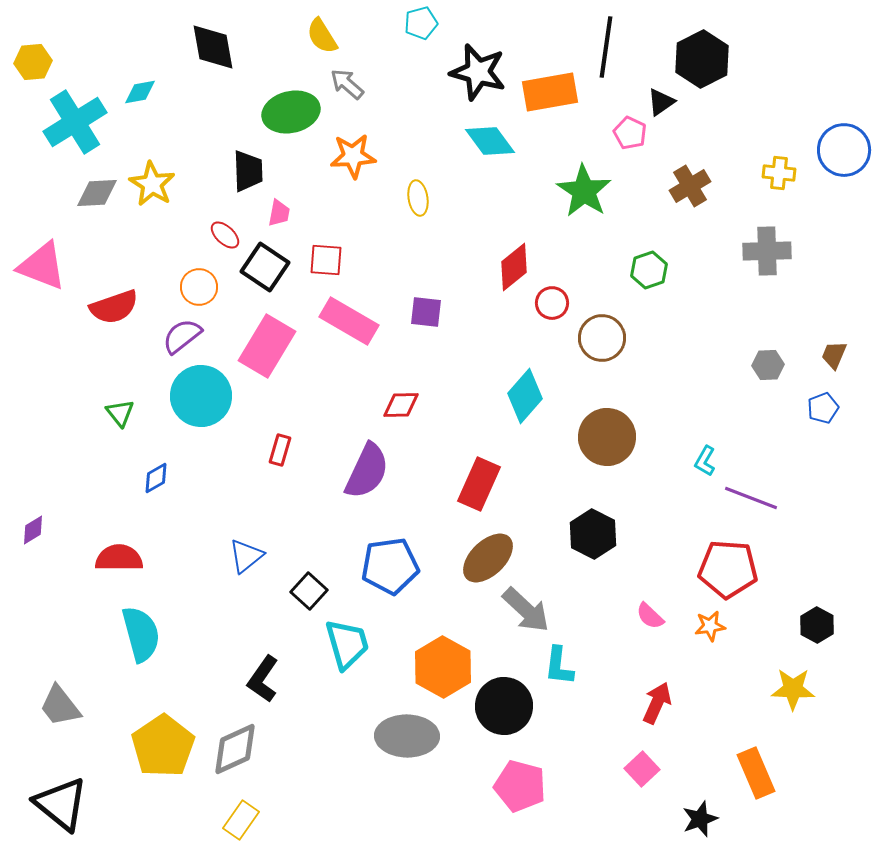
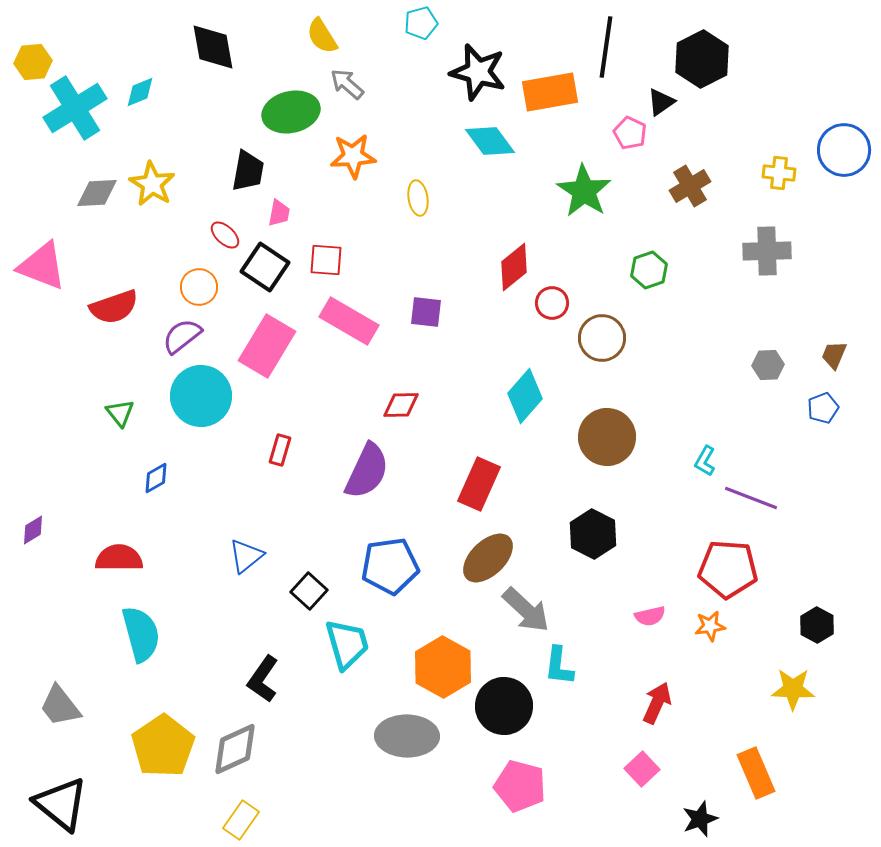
cyan diamond at (140, 92): rotated 12 degrees counterclockwise
cyan cross at (75, 122): moved 14 px up
black trapezoid at (248, 171): rotated 12 degrees clockwise
pink semicircle at (650, 616): rotated 56 degrees counterclockwise
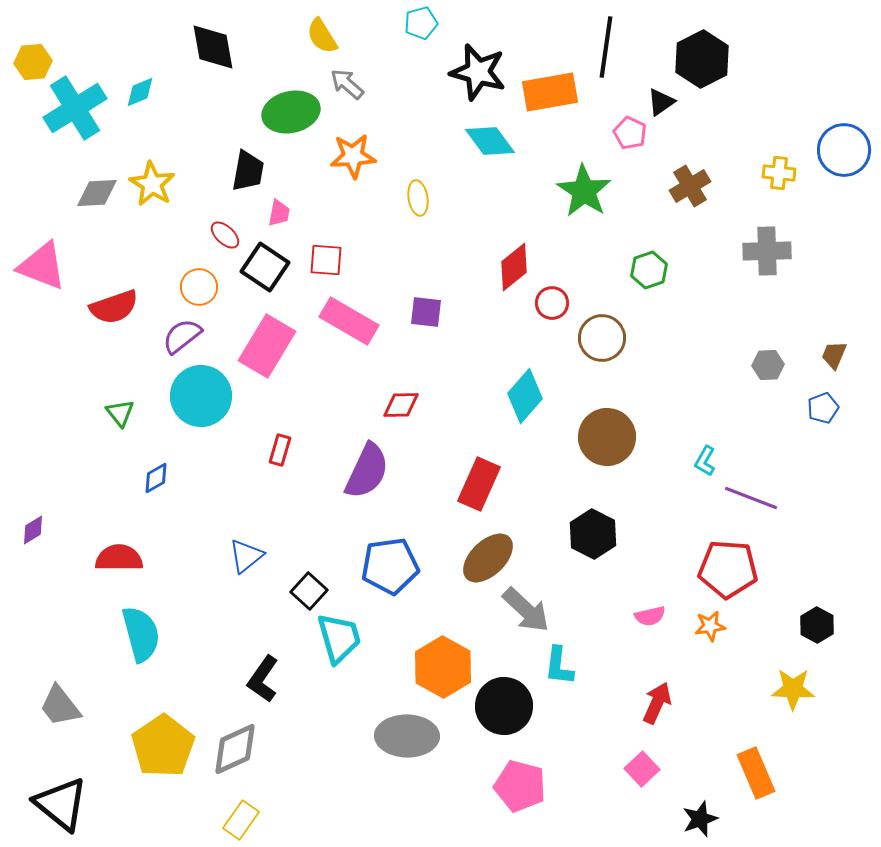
cyan trapezoid at (347, 644): moved 8 px left, 6 px up
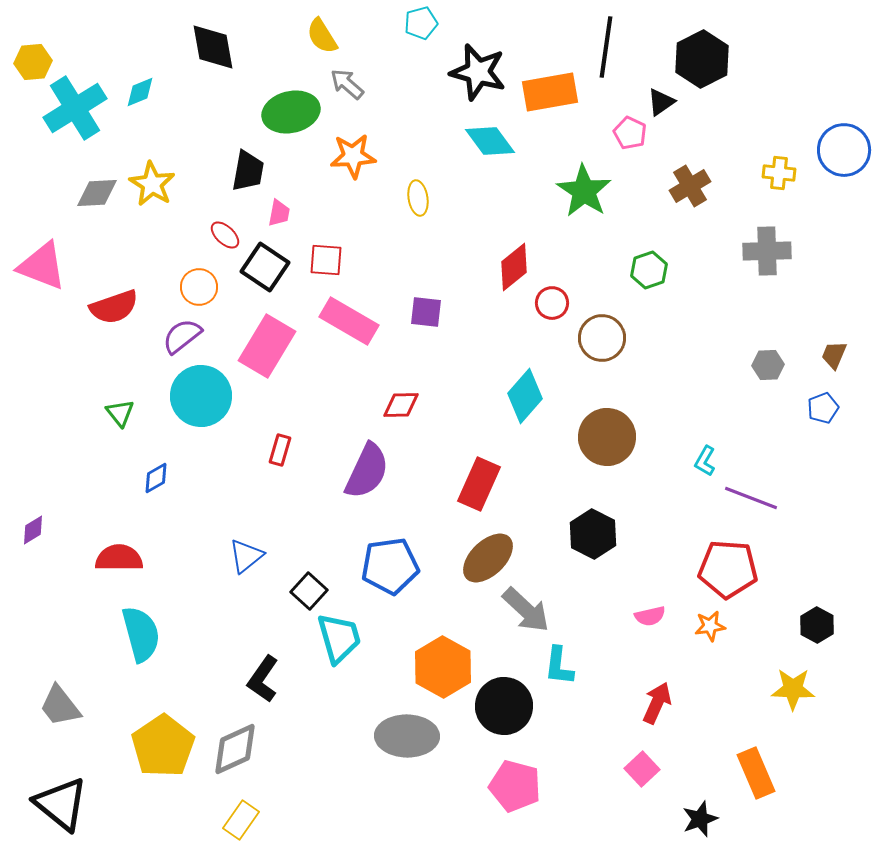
pink pentagon at (520, 786): moved 5 px left
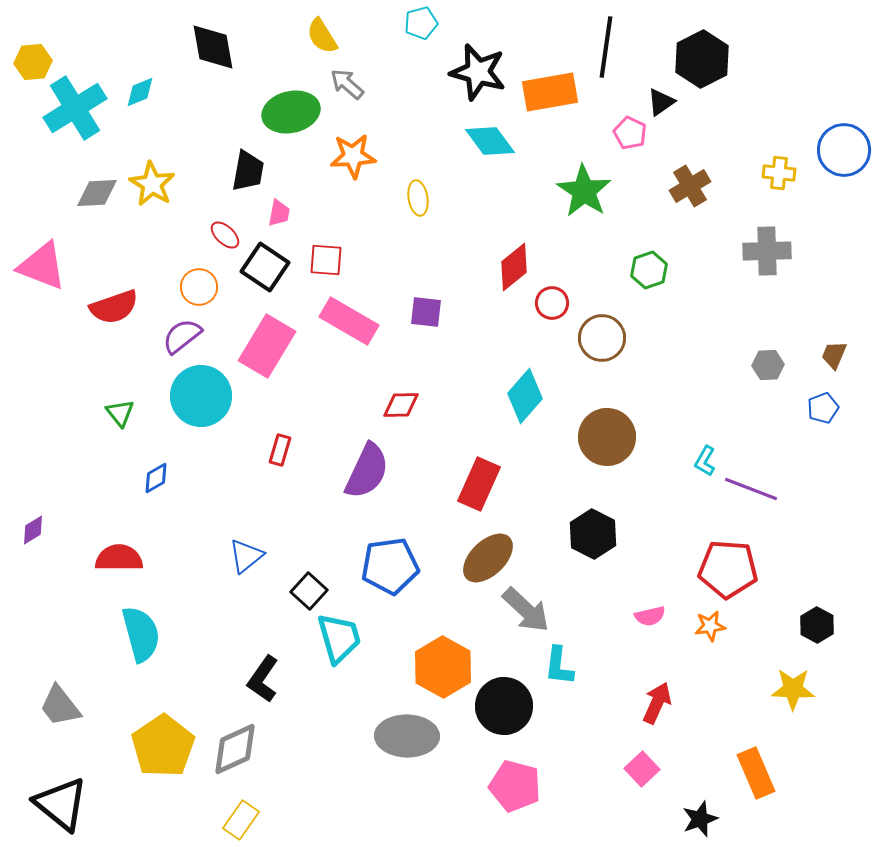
purple line at (751, 498): moved 9 px up
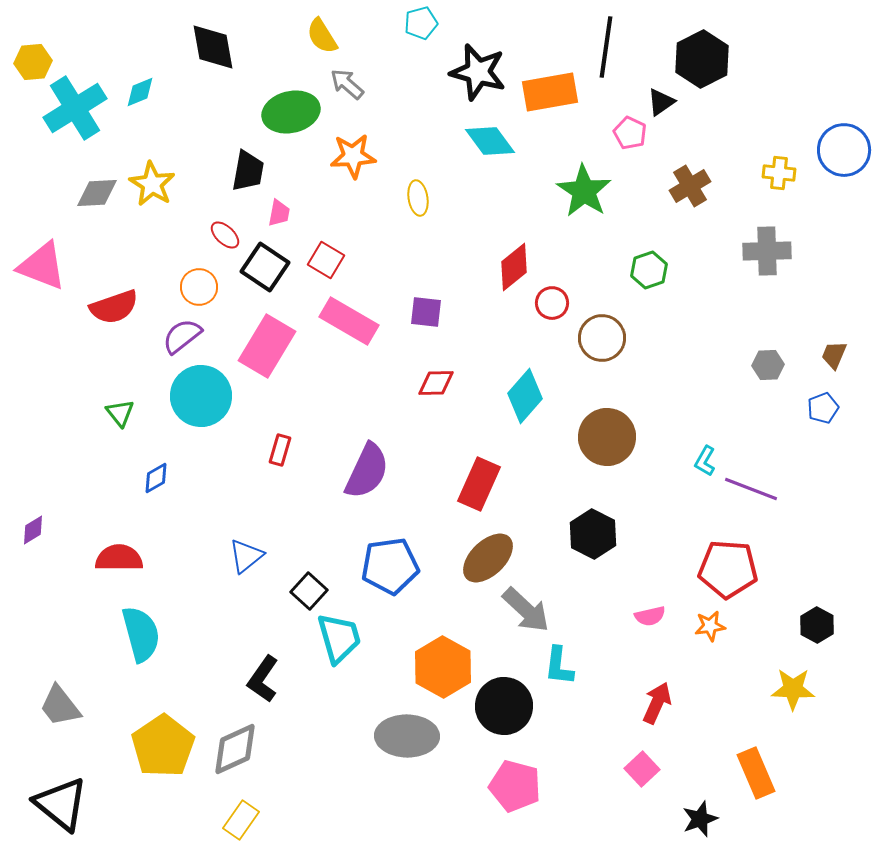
red square at (326, 260): rotated 27 degrees clockwise
red diamond at (401, 405): moved 35 px right, 22 px up
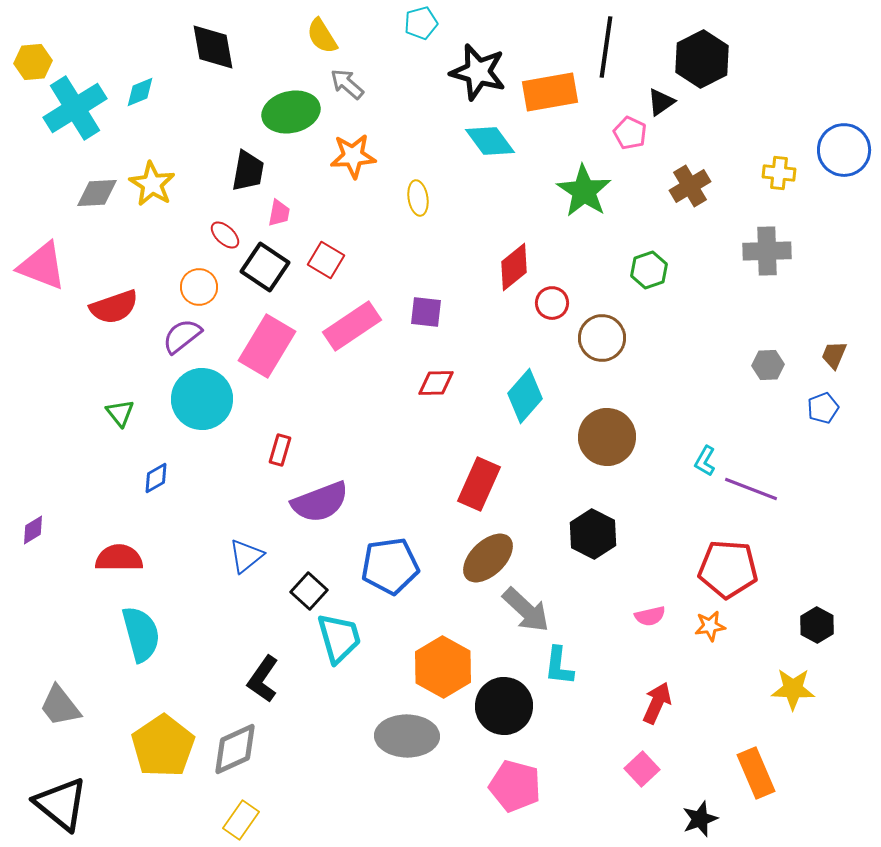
pink rectangle at (349, 321): moved 3 px right, 5 px down; rotated 64 degrees counterclockwise
cyan circle at (201, 396): moved 1 px right, 3 px down
purple semicircle at (367, 471): moved 47 px left, 31 px down; rotated 44 degrees clockwise
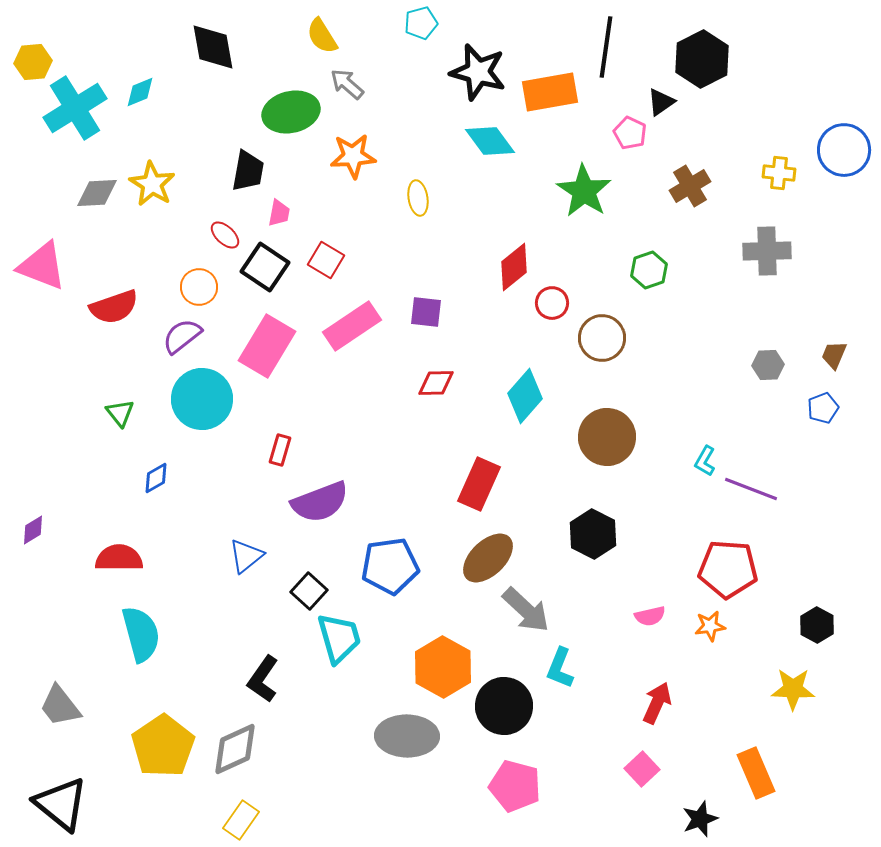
cyan L-shape at (559, 666): moved 1 px right, 2 px down; rotated 15 degrees clockwise
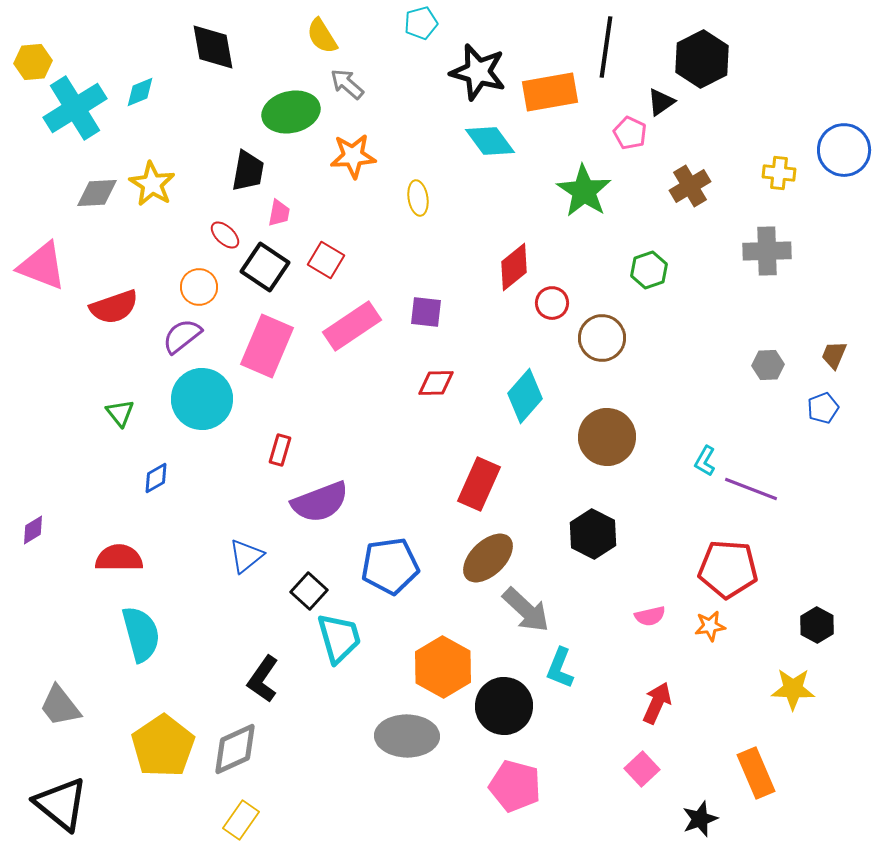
pink rectangle at (267, 346): rotated 8 degrees counterclockwise
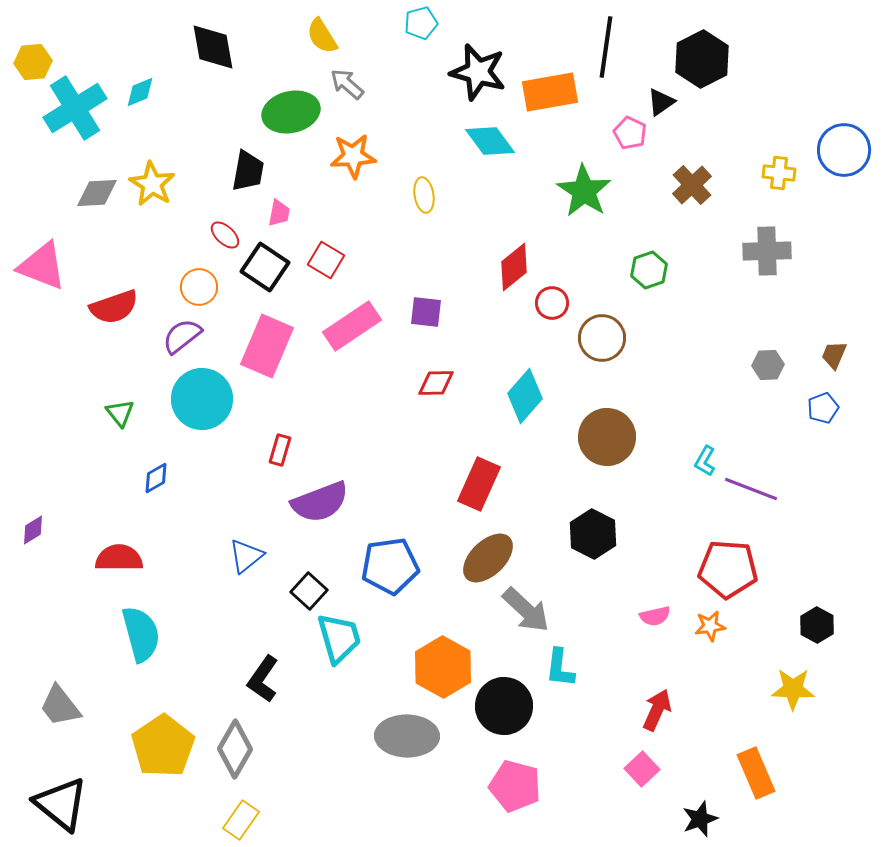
brown cross at (690, 186): moved 2 px right, 1 px up; rotated 12 degrees counterclockwise
yellow ellipse at (418, 198): moved 6 px right, 3 px up
pink semicircle at (650, 616): moved 5 px right
cyan L-shape at (560, 668): rotated 15 degrees counterclockwise
red arrow at (657, 703): moved 7 px down
gray diamond at (235, 749): rotated 36 degrees counterclockwise
